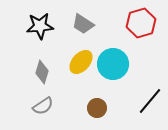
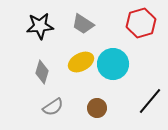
yellow ellipse: rotated 20 degrees clockwise
gray semicircle: moved 10 px right, 1 px down
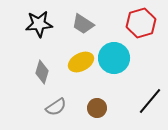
black star: moved 1 px left, 2 px up
cyan circle: moved 1 px right, 6 px up
gray semicircle: moved 3 px right
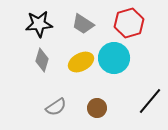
red hexagon: moved 12 px left
gray diamond: moved 12 px up
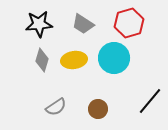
yellow ellipse: moved 7 px left, 2 px up; rotated 20 degrees clockwise
brown circle: moved 1 px right, 1 px down
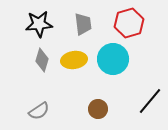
gray trapezoid: rotated 130 degrees counterclockwise
cyan circle: moved 1 px left, 1 px down
gray semicircle: moved 17 px left, 4 px down
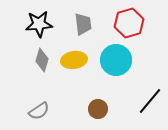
cyan circle: moved 3 px right, 1 px down
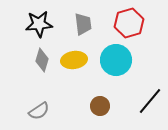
brown circle: moved 2 px right, 3 px up
